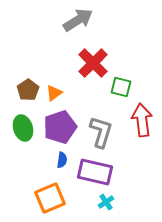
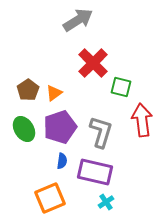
green ellipse: moved 1 px right, 1 px down; rotated 15 degrees counterclockwise
blue semicircle: moved 1 px down
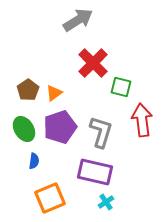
blue semicircle: moved 28 px left
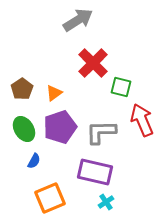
brown pentagon: moved 6 px left, 1 px up
red arrow: rotated 16 degrees counterclockwise
gray L-shape: rotated 108 degrees counterclockwise
blue semicircle: rotated 21 degrees clockwise
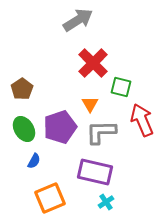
orange triangle: moved 36 px right, 11 px down; rotated 24 degrees counterclockwise
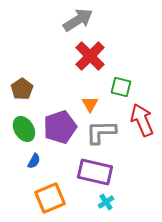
red cross: moved 3 px left, 7 px up
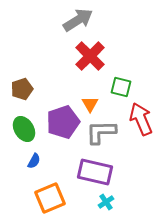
brown pentagon: rotated 15 degrees clockwise
red arrow: moved 1 px left, 1 px up
purple pentagon: moved 3 px right, 5 px up
